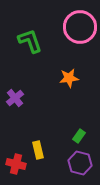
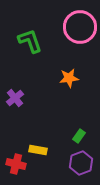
yellow rectangle: rotated 66 degrees counterclockwise
purple hexagon: moved 1 px right; rotated 25 degrees clockwise
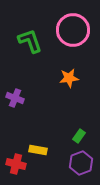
pink circle: moved 7 px left, 3 px down
purple cross: rotated 30 degrees counterclockwise
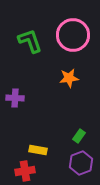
pink circle: moved 5 px down
purple cross: rotated 18 degrees counterclockwise
red cross: moved 9 px right, 7 px down; rotated 24 degrees counterclockwise
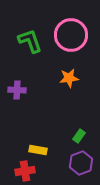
pink circle: moved 2 px left
purple cross: moved 2 px right, 8 px up
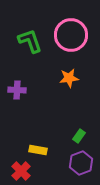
red cross: moved 4 px left; rotated 36 degrees counterclockwise
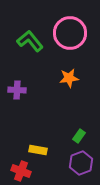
pink circle: moved 1 px left, 2 px up
green L-shape: rotated 20 degrees counterclockwise
red cross: rotated 24 degrees counterclockwise
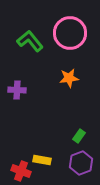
yellow rectangle: moved 4 px right, 10 px down
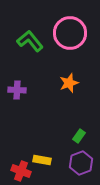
orange star: moved 5 px down; rotated 12 degrees counterclockwise
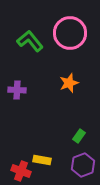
purple hexagon: moved 2 px right, 2 px down
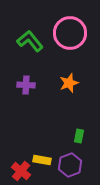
purple cross: moved 9 px right, 5 px up
green rectangle: rotated 24 degrees counterclockwise
purple hexagon: moved 13 px left
red cross: rotated 18 degrees clockwise
